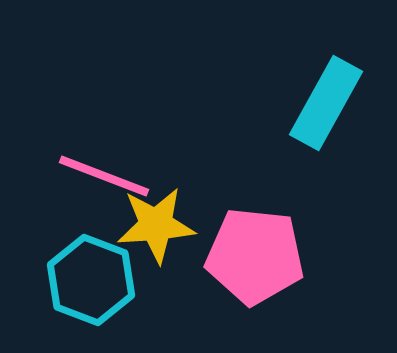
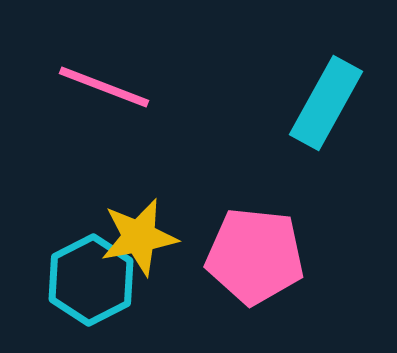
pink line: moved 89 px up
yellow star: moved 17 px left, 12 px down; rotated 6 degrees counterclockwise
cyan hexagon: rotated 12 degrees clockwise
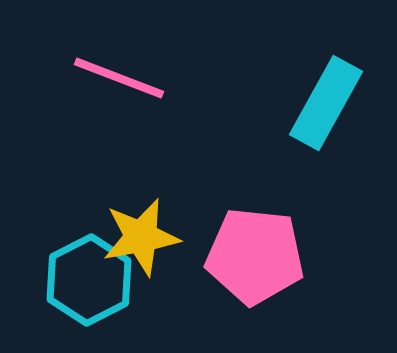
pink line: moved 15 px right, 9 px up
yellow star: moved 2 px right
cyan hexagon: moved 2 px left
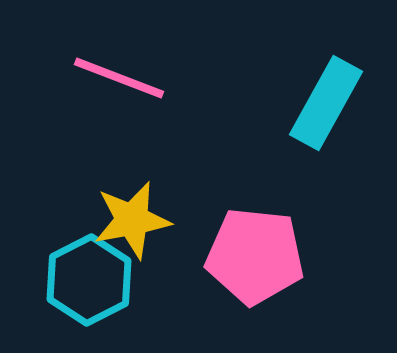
yellow star: moved 9 px left, 17 px up
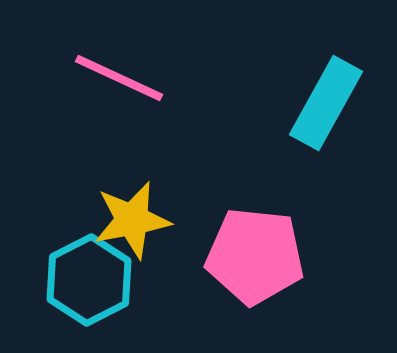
pink line: rotated 4 degrees clockwise
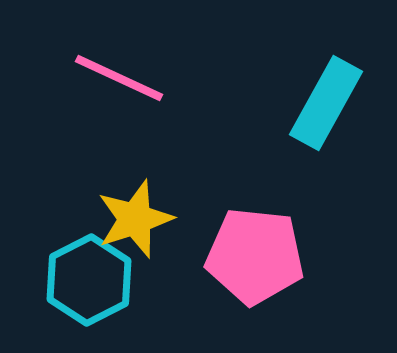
yellow star: moved 3 px right, 1 px up; rotated 8 degrees counterclockwise
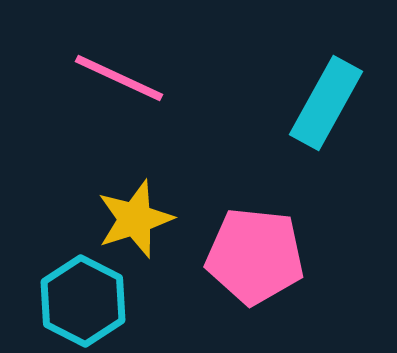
cyan hexagon: moved 6 px left, 21 px down; rotated 6 degrees counterclockwise
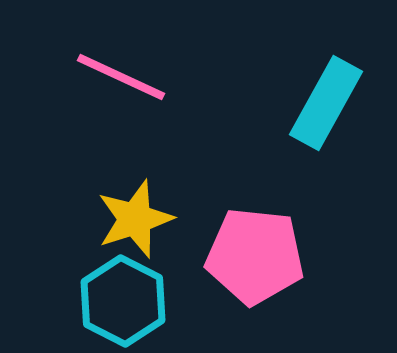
pink line: moved 2 px right, 1 px up
cyan hexagon: moved 40 px right
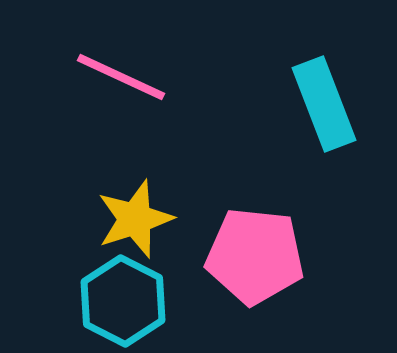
cyan rectangle: moved 2 px left, 1 px down; rotated 50 degrees counterclockwise
